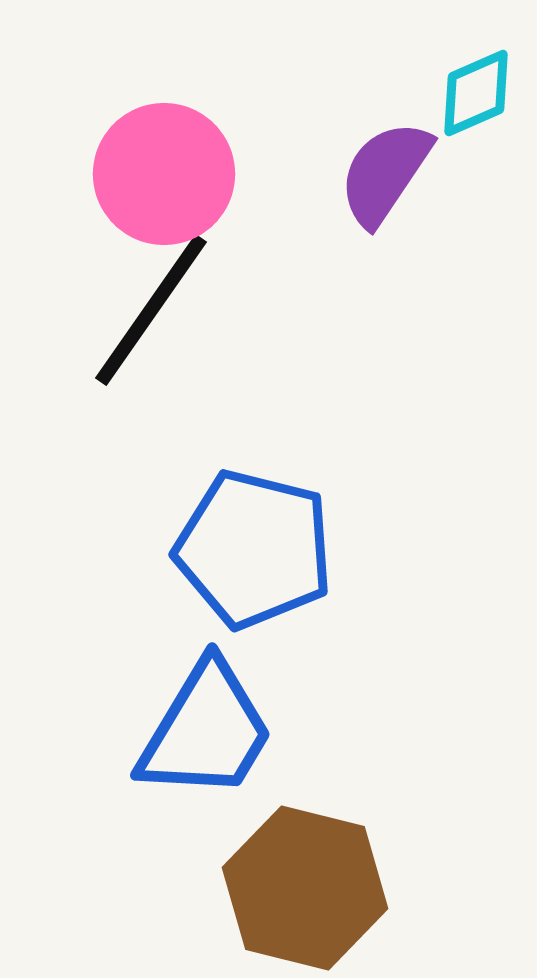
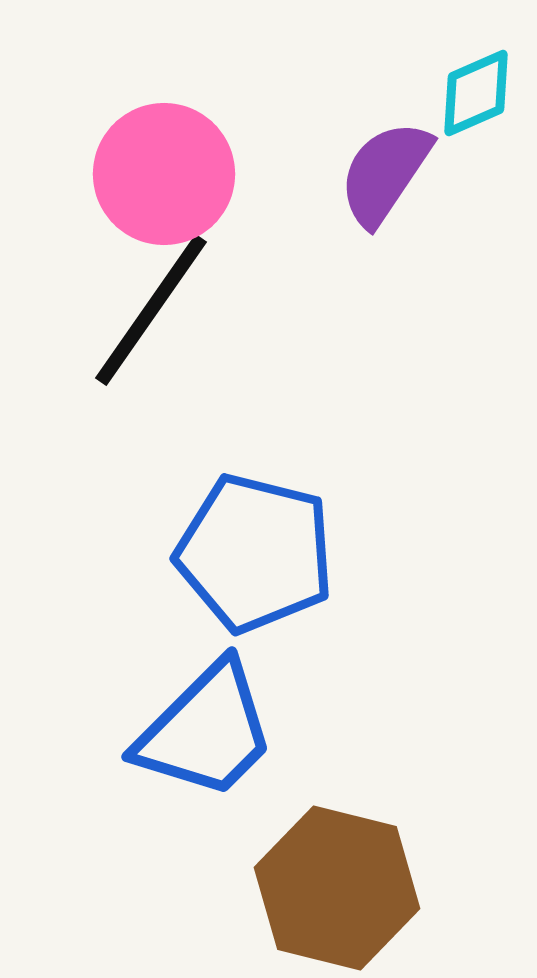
blue pentagon: moved 1 px right, 4 px down
blue trapezoid: rotated 14 degrees clockwise
brown hexagon: moved 32 px right
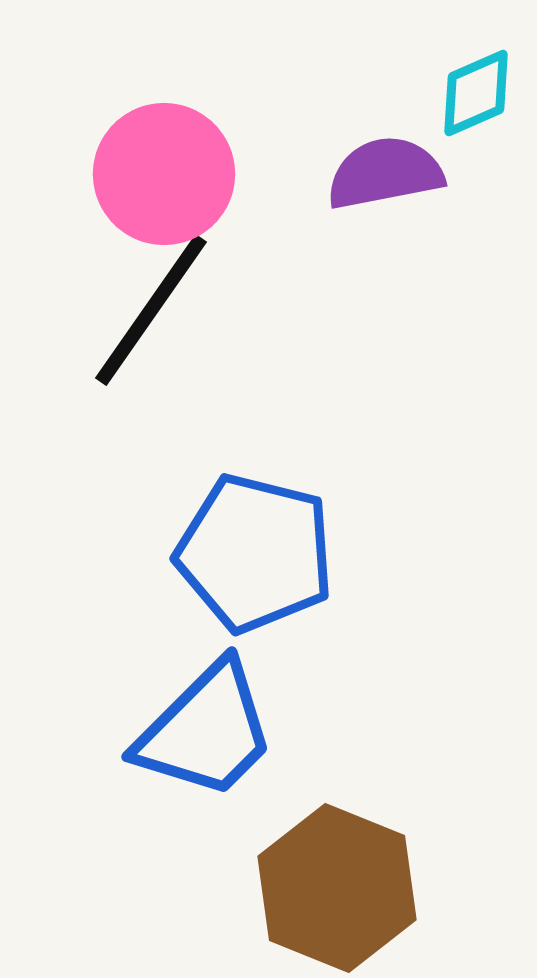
purple semicircle: rotated 45 degrees clockwise
brown hexagon: rotated 8 degrees clockwise
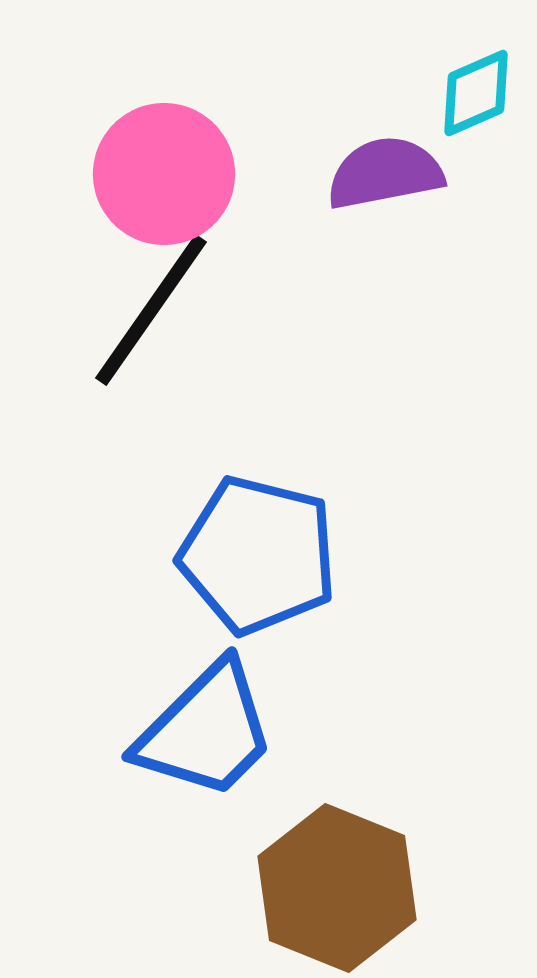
blue pentagon: moved 3 px right, 2 px down
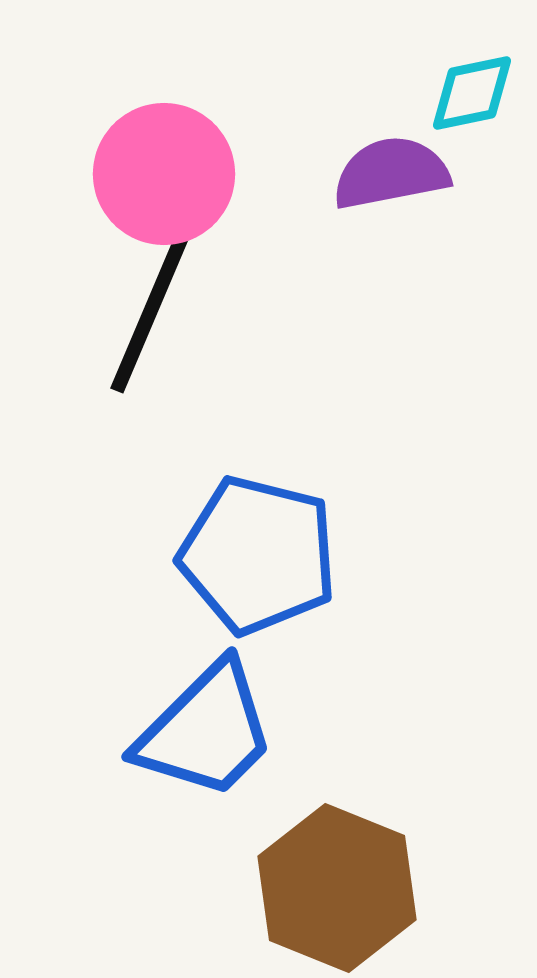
cyan diamond: moved 4 px left; rotated 12 degrees clockwise
purple semicircle: moved 6 px right
black line: rotated 12 degrees counterclockwise
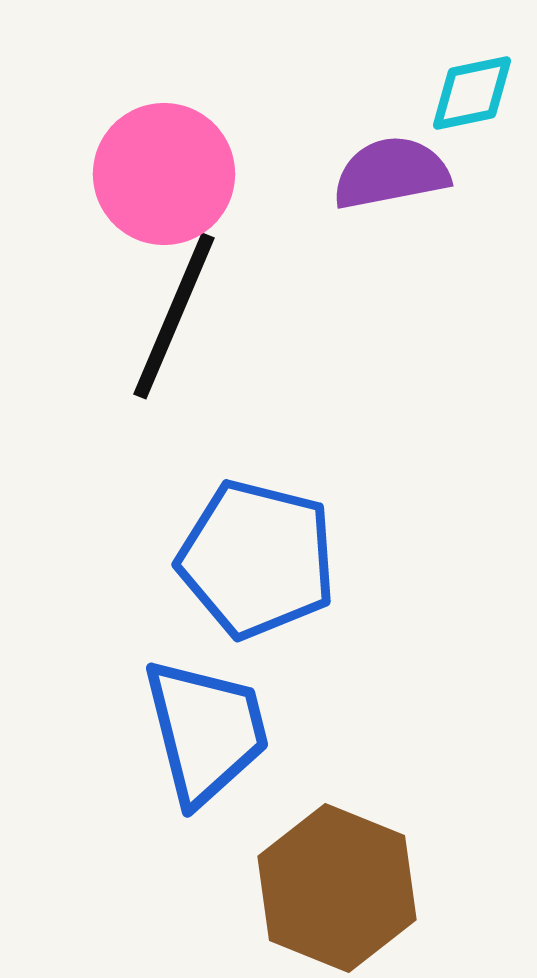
black line: moved 23 px right, 6 px down
blue pentagon: moved 1 px left, 4 px down
blue trapezoid: rotated 59 degrees counterclockwise
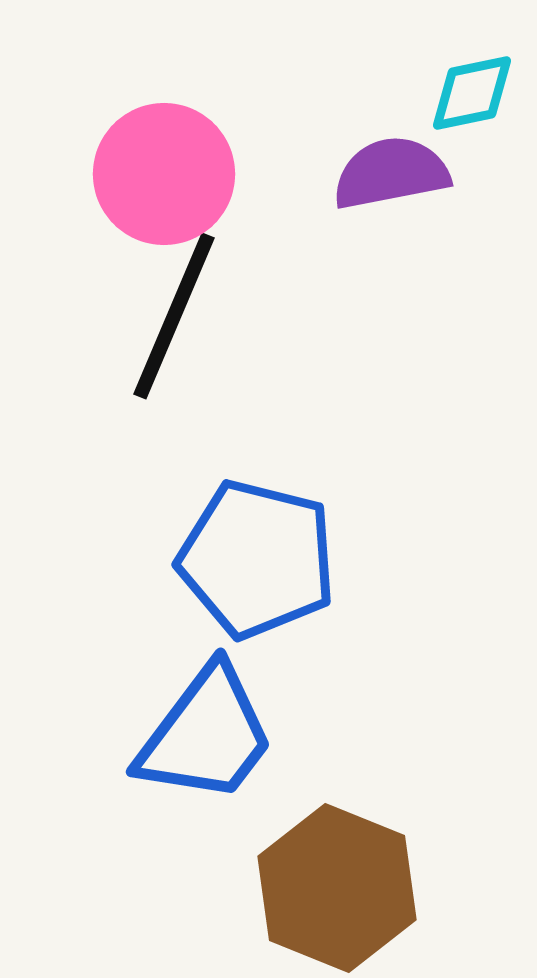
blue trapezoid: moved 4 px down; rotated 51 degrees clockwise
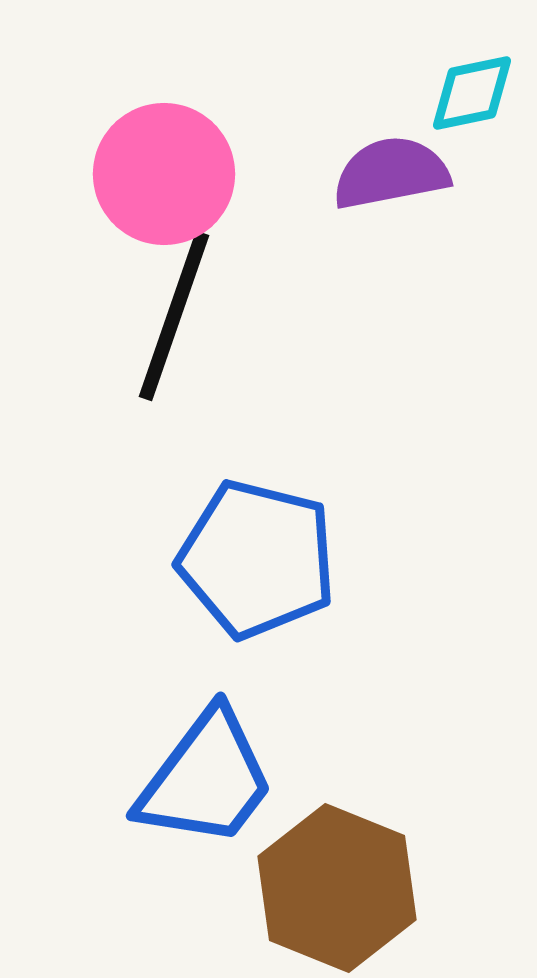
black line: rotated 4 degrees counterclockwise
blue trapezoid: moved 44 px down
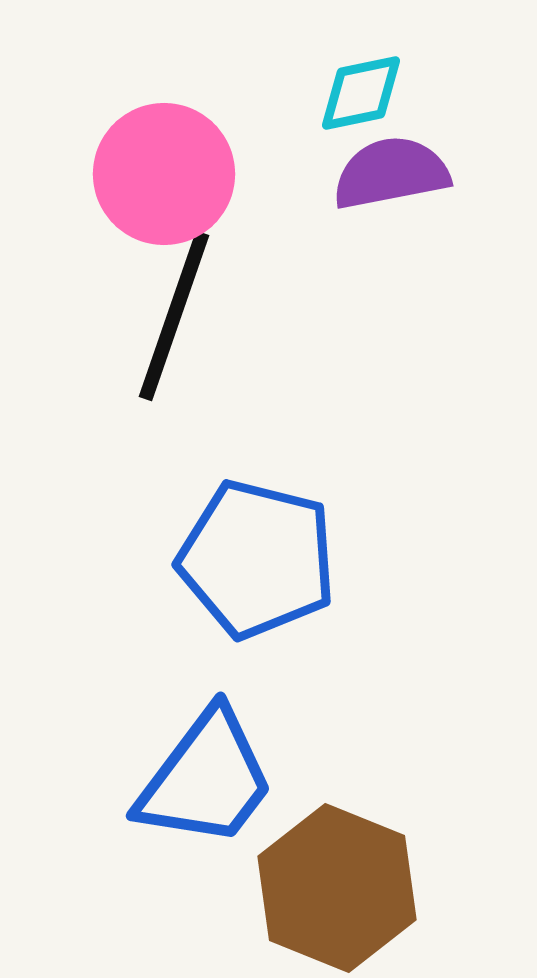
cyan diamond: moved 111 px left
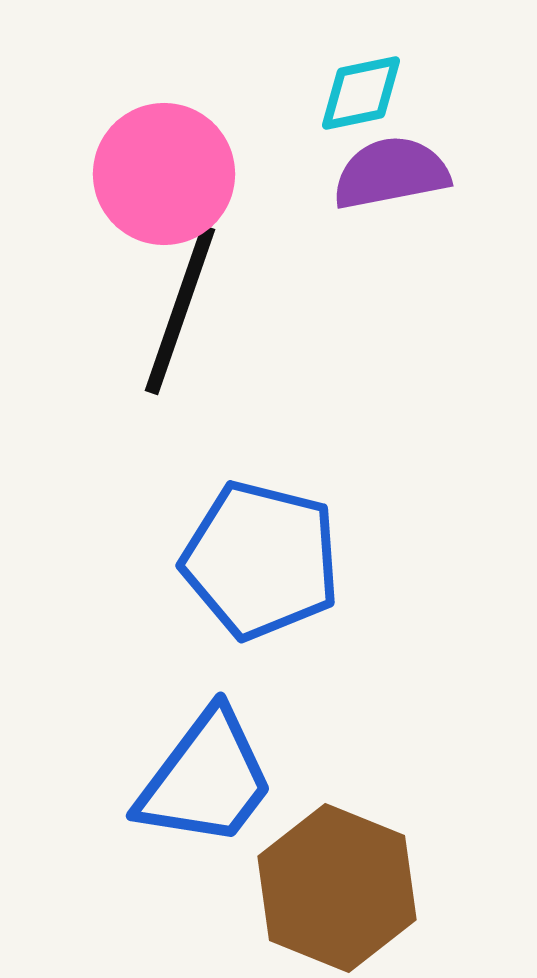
black line: moved 6 px right, 6 px up
blue pentagon: moved 4 px right, 1 px down
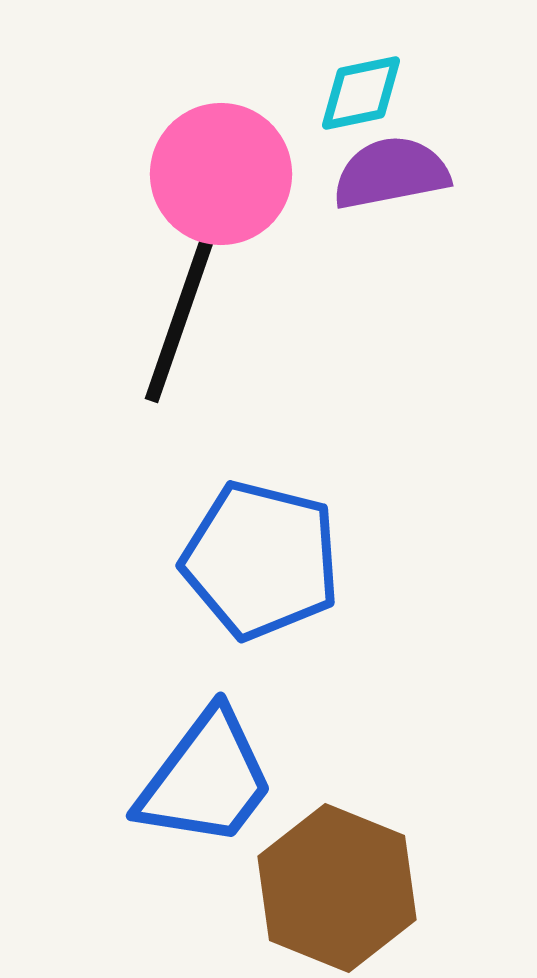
pink circle: moved 57 px right
black line: moved 8 px down
